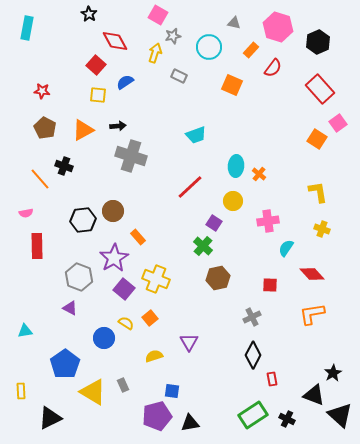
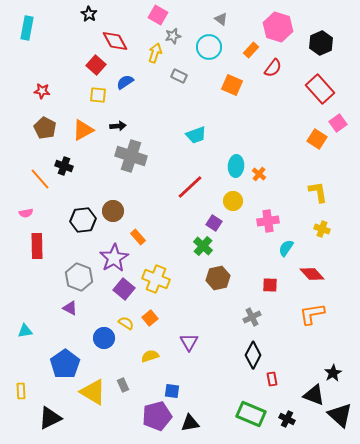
gray triangle at (234, 23): moved 13 px left, 4 px up; rotated 24 degrees clockwise
black hexagon at (318, 42): moved 3 px right, 1 px down
yellow semicircle at (154, 356): moved 4 px left
green rectangle at (253, 415): moved 2 px left, 1 px up; rotated 56 degrees clockwise
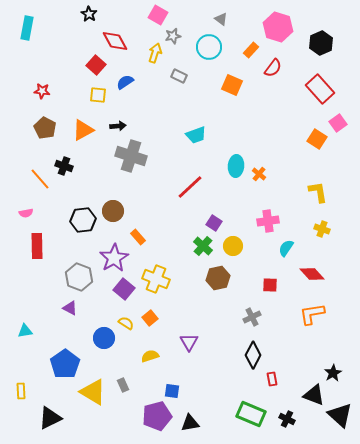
yellow circle at (233, 201): moved 45 px down
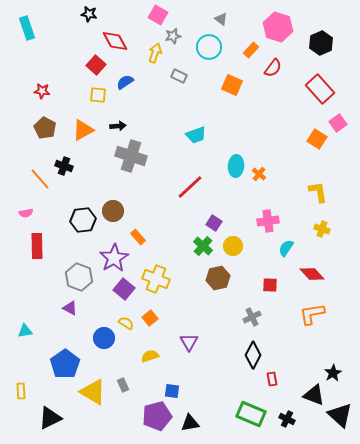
black star at (89, 14): rotated 21 degrees counterclockwise
cyan rectangle at (27, 28): rotated 30 degrees counterclockwise
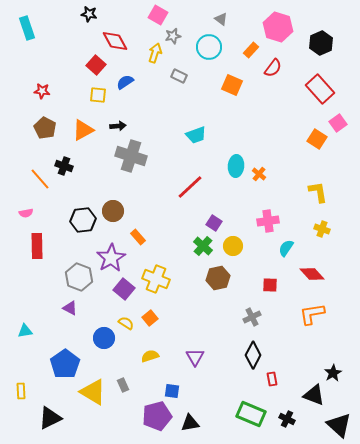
purple star at (114, 258): moved 3 px left
purple triangle at (189, 342): moved 6 px right, 15 px down
black triangle at (340, 415): moved 1 px left, 10 px down
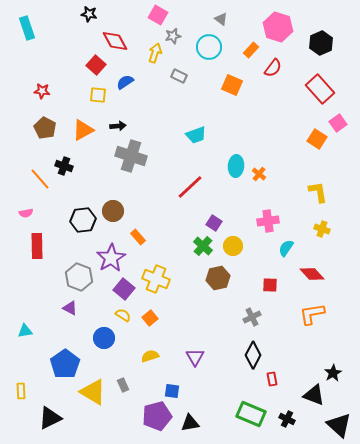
yellow semicircle at (126, 323): moved 3 px left, 8 px up
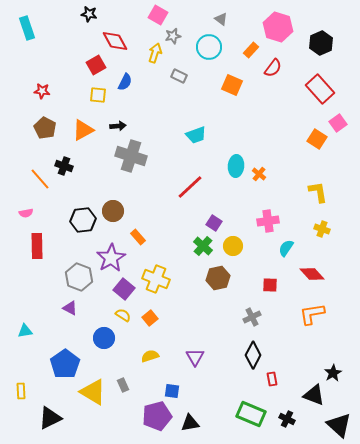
red square at (96, 65): rotated 18 degrees clockwise
blue semicircle at (125, 82): rotated 150 degrees clockwise
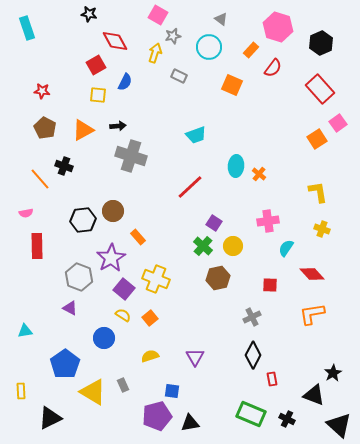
orange square at (317, 139): rotated 24 degrees clockwise
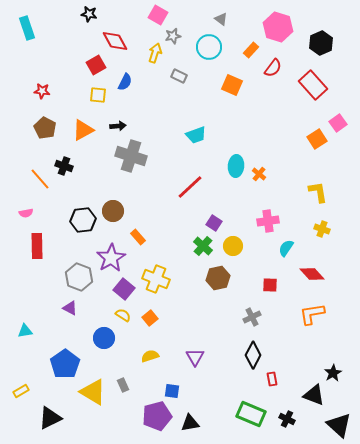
red rectangle at (320, 89): moved 7 px left, 4 px up
yellow rectangle at (21, 391): rotated 63 degrees clockwise
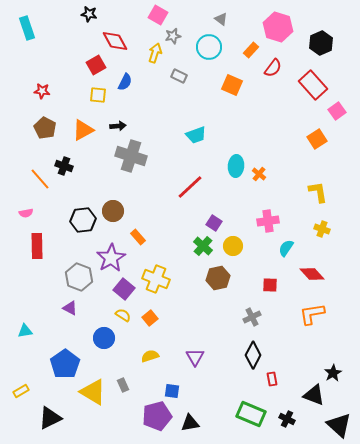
pink square at (338, 123): moved 1 px left, 12 px up
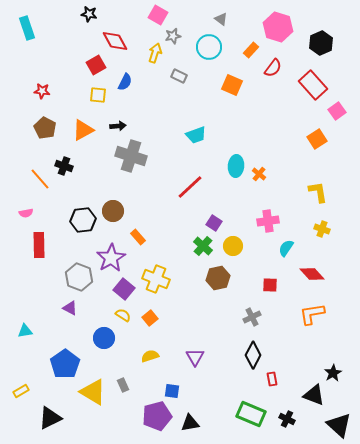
red rectangle at (37, 246): moved 2 px right, 1 px up
